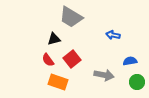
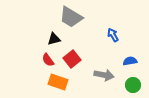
blue arrow: rotated 48 degrees clockwise
green circle: moved 4 px left, 3 px down
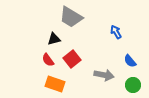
blue arrow: moved 3 px right, 3 px up
blue semicircle: rotated 120 degrees counterclockwise
orange rectangle: moved 3 px left, 2 px down
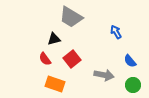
red semicircle: moved 3 px left, 1 px up
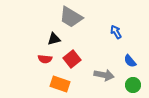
red semicircle: rotated 48 degrees counterclockwise
orange rectangle: moved 5 px right
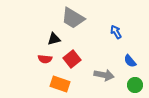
gray trapezoid: moved 2 px right, 1 px down
green circle: moved 2 px right
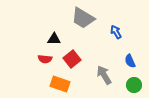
gray trapezoid: moved 10 px right
black triangle: rotated 16 degrees clockwise
blue semicircle: rotated 16 degrees clockwise
gray arrow: rotated 132 degrees counterclockwise
green circle: moved 1 px left
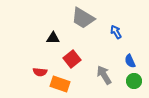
black triangle: moved 1 px left, 1 px up
red semicircle: moved 5 px left, 13 px down
green circle: moved 4 px up
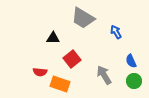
blue semicircle: moved 1 px right
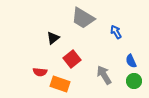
black triangle: rotated 40 degrees counterclockwise
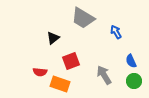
red square: moved 1 px left, 2 px down; rotated 18 degrees clockwise
